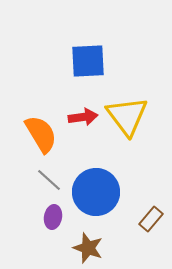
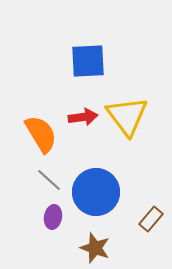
brown star: moved 7 px right
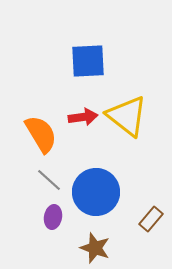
yellow triangle: rotated 15 degrees counterclockwise
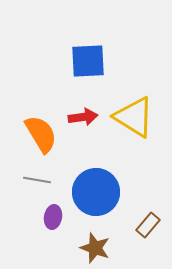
yellow triangle: moved 7 px right, 1 px down; rotated 6 degrees counterclockwise
gray line: moved 12 px left; rotated 32 degrees counterclockwise
brown rectangle: moved 3 px left, 6 px down
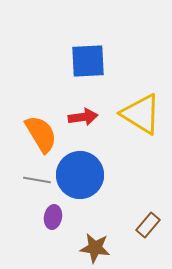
yellow triangle: moved 7 px right, 3 px up
blue circle: moved 16 px left, 17 px up
brown star: rotated 12 degrees counterclockwise
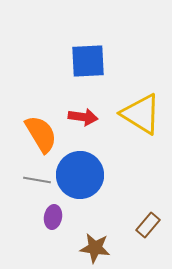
red arrow: rotated 16 degrees clockwise
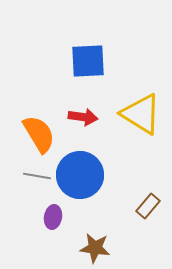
orange semicircle: moved 2 px left
gray line: moved 4 px up
brown rectangle: moved 19 px up
